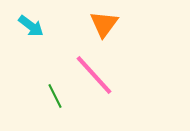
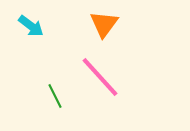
pink line: moved 6 px right, 2 px down
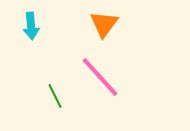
cyan arrow: rotated 48 degrees clockwise
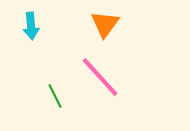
orange triangle: moved 1 px right
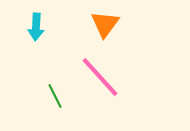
cyan arrow: moved 5 px right, 1 px down; rotated 8 degrees clockwise
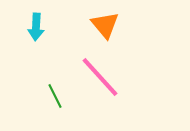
orange triangle: moved 1 px down; rotated 16 degrees counterclockwise
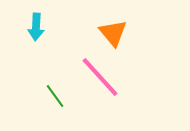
orange triangle: moved 8 px right, 8 px down
green line: rotated 10 degrees counterclockwise
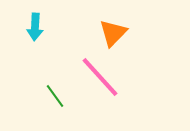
cyan arrow: moved 1 px left
orange triangle: rotated 24 degrees clockwise
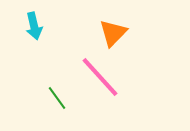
cyan arrow: moved 1 px left, 1 px up; rotated 16 degrees counterclockwise
green line: moved 2 px right, 2 px down
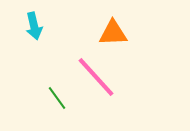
orange triangle: rotated 44 degrees clockwise
pink line: moved 4 px left
